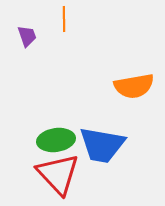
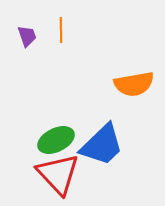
orange line: moved 3 px left, 11 px down
orange semicircle: moved 2 px up
green ellipse: rotated 18 degrees counterclockwise
blue trapezoid: rotated 54 degrees counterclockwise
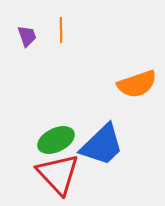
orange semicircle: moved 3 px right; rotated 9 degrees counterclockwise
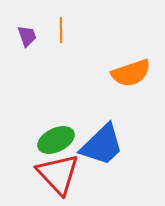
orange semicircle: moved 6 px left, 11 px up
